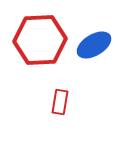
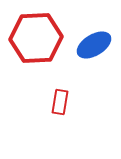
red hexagon: moved 4 px left, 2 px up
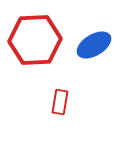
red hexagon: moved 1 px left, 2 px down
